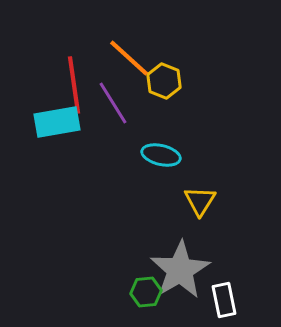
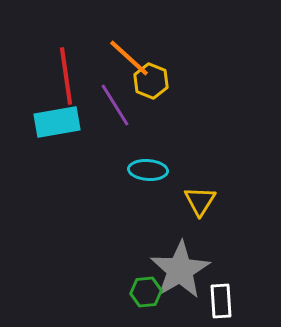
yellow hexagon: moved 13 px left
red line: moved 8 px left, 9 px up
purple line: moved 2 px right, 2 px down
cyan ellipse: moved 13 px left, 15 px down; rotated 9 degrees counterclockwise
white rectangle: moved 3 px left, 1 px down; rotated 8 degrees clockwise
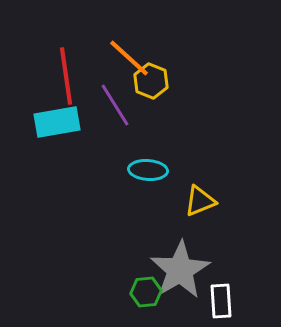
yellow triangle: rotated 36 degrees clockwise
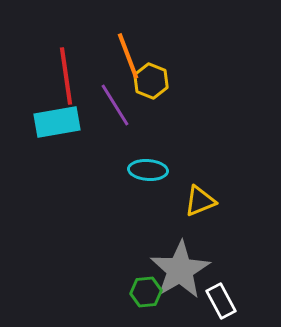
orange line: moved 1 px left, 2 px up; rotated 27 degrees clockwise
white rectangle: rotated 24 degrees counterclockwise
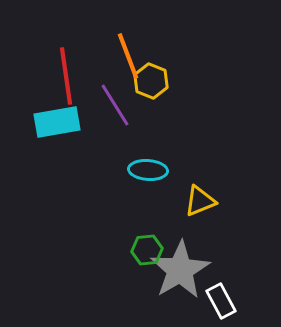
green hexagon: moved 1 px right, 42 px up
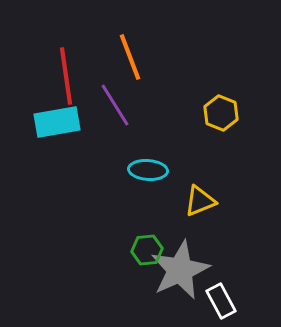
orange line: moved 2 px right, 1 px down
yellow hexagon: moved 70 px right, 32 px down
gray star: rotated 6 degrees clockwise
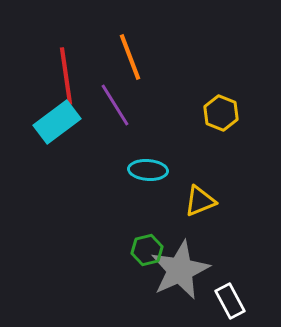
cyan rectangle: rotated 27 degrees counterclockwise
green hexagon: rotated 8 degrees counterclockwise
white rectangle: moved 9 px right
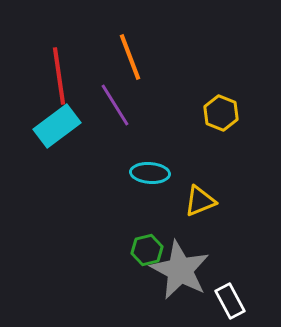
red line: moved 7 px left
cyan rectangle: moved 4 px down
cyan ellipse: moved 2 px right, 3 px down
gray star: rotated 20 degrees counterclockwise
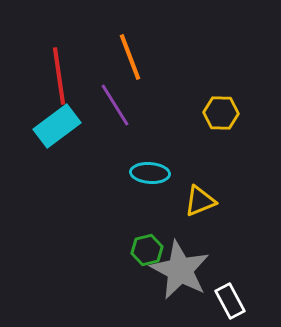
yellow hexagon: rotated 20 degrees counterclockwise
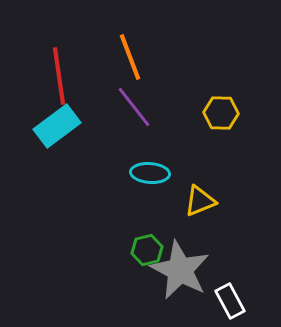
purple line: moved 19 px right, 2 px down; rotated 6 degrees counterclockwise
